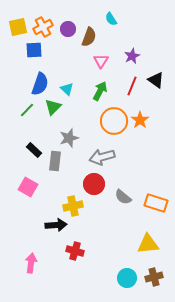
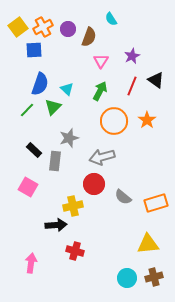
yellow square: rotated 24 degrees counterclockwise
orange star: moved 7 px right
orange rectangle: rotated 35 degrees counterclockwise
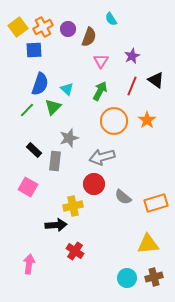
red cross: rotated 18 degrees clockwise
pink arrow: moved 2 px left, 1 px down
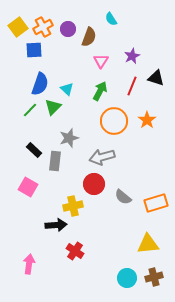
black triangle: moved 2 px up; rotated 18 degrees counterclockwise
green line: moved 3 px right
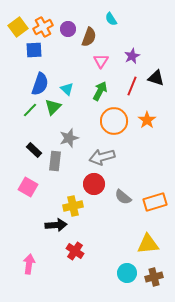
orange rectangle: moved 1 px left, 1 px up
cyan circle: moved 5 px up
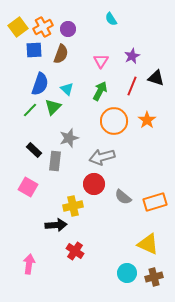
brown semicircle: moved 28 px left, 17 px down
yellow triangle: rotated 30 degrees clockwise
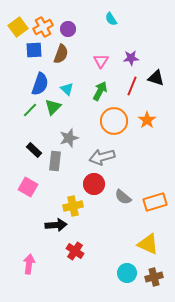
purple star: moved 1 px left, 2 px down; rotated 21 degrees clockwise
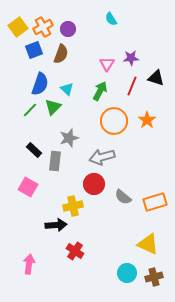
blue square: rotated 18 degrees counterclockwise
pink triangle: moved 6 px right, 3 px down
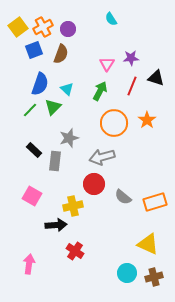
orange circle: moved 2 px down
pink square: moved 4 px right, 9 px down
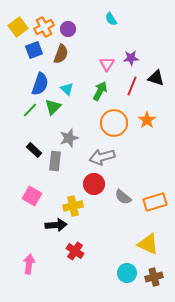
orange cross: moved 1 px right
